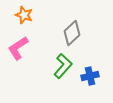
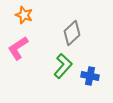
blue cross: rotated 24 degrees clockwise
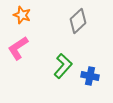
orange star: moved 2 px left
gray diamond: moved 6 px right, 12 px up
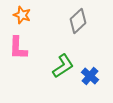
pink L-shape: rotated 55 degrees counterclockwise
green L-shape: rotated 15 degrees clockwise
blue cross: rotated 30 degrees clockwise
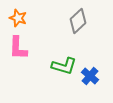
orange star: moved 4 px left, 3 px down
green L-shape: moved 1 px right; rotated 50 degrees clockwise
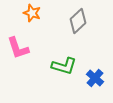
orange star: moved 14 px right, 5 px up
pink L-shape: rotated 20 degrees counterclockwise
blue cross: moved 5 px right, 2 px down
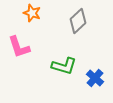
pink L-shape: moved 1 px right, 1 px up
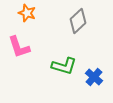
orange star: moved 5 px left
blue cross: moved 1 px left, 1 px up
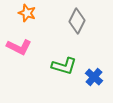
gray diamond: moved 1 px left; rotated 20 degrees counterclockwise
pink L-shape: rotated 45 degrees counterclockwise
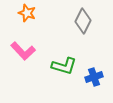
gray diamond: moved 6 px right
pink L-shape: moved 4 px right, 4 px down; rotated 20 degrees clockwise
blue cross: rotated 30 degrees clockwise
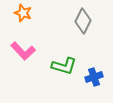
orange star: moved 4 px left
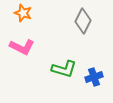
pink L-shape: moved 1 px left, 4 px up; rotated 20 degrees counterclockwise
green L-shape: moved 3 px down
